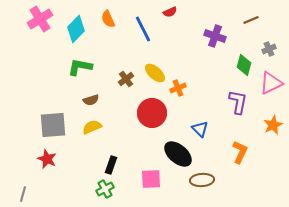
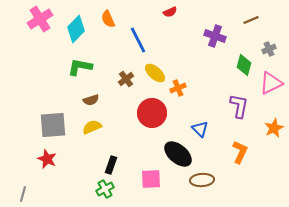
blue line: moved 5 px left, 11 px down
purple L-shape: moved 1 px right, 4 px down
orange star: moved 1 px right, 3 px down
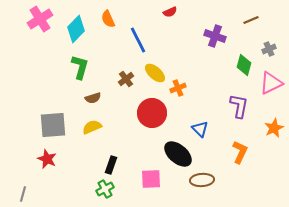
green L-shape: rotated 95 degrees clockwise
brown semicircle: moved 2 px right, 2 px up
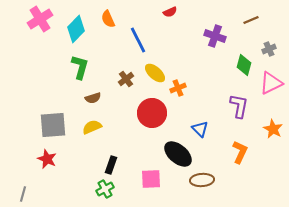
orange star: moved 1 px left, 1 px down; rotated 18 degrees counterclockwise
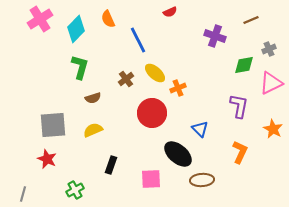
green diamond: rotated 65 degrees clockwise
yellow semicircle: moved 1 px right, 3 px down
green cross: moved 30 px left, 1 px down
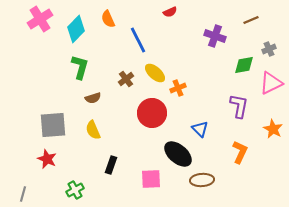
yellow semicircle: rotated 90 degrees counterclockwise
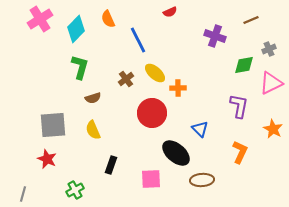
orange cross: rotated 21 degrees clockwise
black ellipse: moved 2 px left, 1 px up
